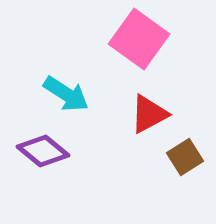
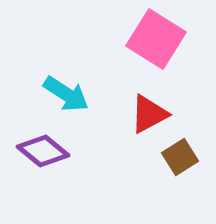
pink square: moved 17 px right; rotated 4 degrees counterclockwise
brown square: moved 5 px left
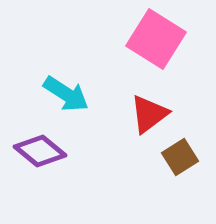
red triangle: rotated 9 degrees counterclockwise
purple diamond: moved 3 px left
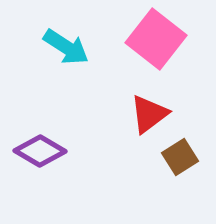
pink square: rotated 6 degrees clockwise
cyan arrow: moved 47 px up
purple diamond: rotated 9 degrees counterclockwise
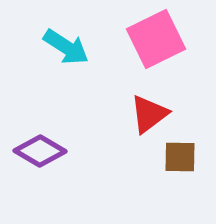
pink square: rotated 26 degrees clockwise
brown square: rotated 33 degrees clockwise
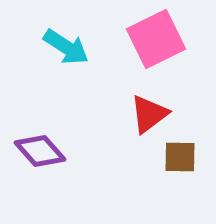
purple diamond: rotated 18 degrees clockwise
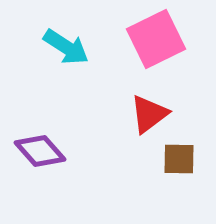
brown square: moved 1 px left, 2 px down
